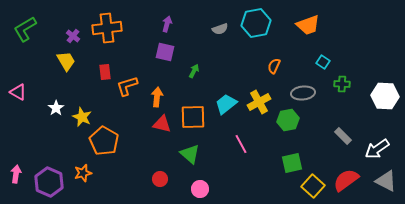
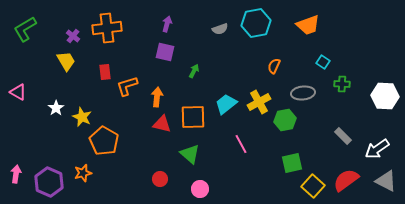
green hexagon: moved 3 px left
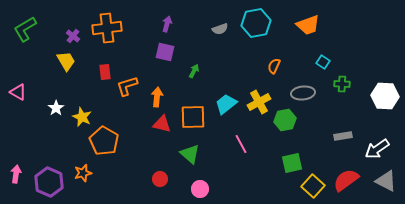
gray rectangle: rotated 54 degrees counterclockwise
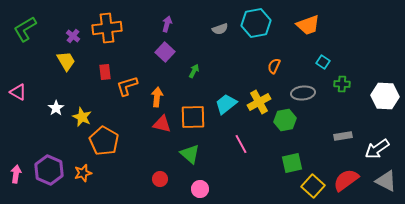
purple square: rotated 30 degrees clockwise
purple hexagon: moved 12 px up
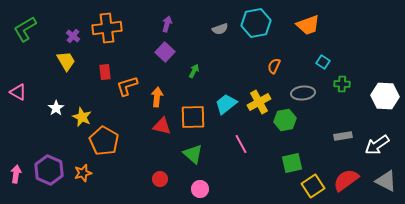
red triangle: moved 2 px down
white arrow: moved 4 px up
green triangle: moved 3 px right
yellow square: rotated 15 degrees clockwise
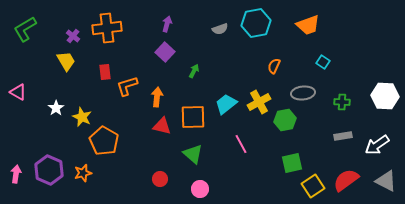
green cross: moved 18 px down
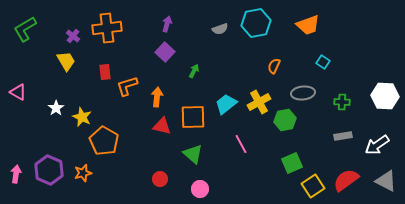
green square: rotated 10 degrees counterclockwise
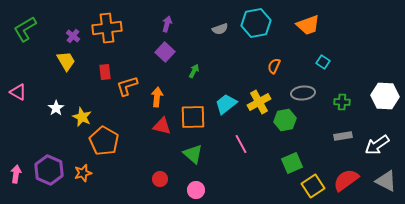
pink circle: moved 4 px left, 1 px down
